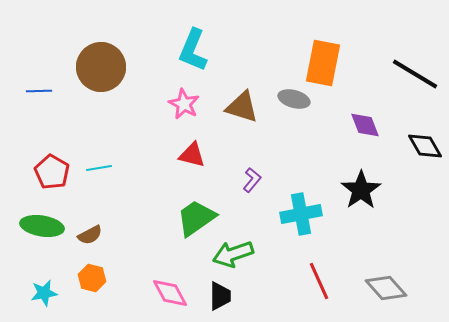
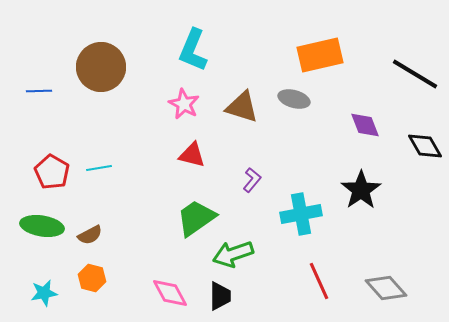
orange rectangle: moved 3 px left, 8 px up; rotated 66 degrees clockwise
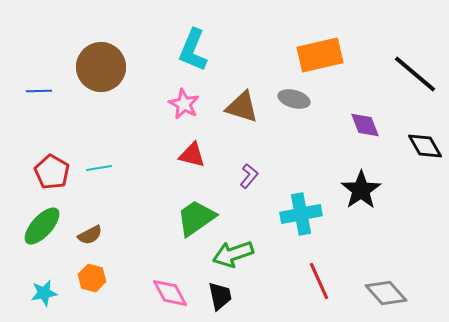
black line: rotated 9 degrees clockwise
purple L-shape: moved 3 px left, 4 px up
green ellipse: rotated 57 degrees counterclockwise
gray diamond: moved 5 px down
black trapezoid: rotated 12 degrees counterclockwise
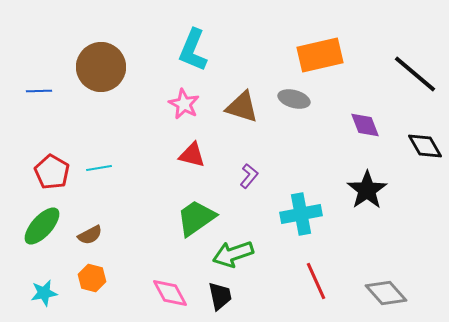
black star: moved 6 px right
red line: moved 3 px left
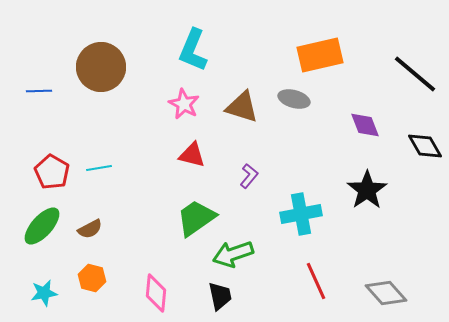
brown semicircle: moved 6 px up
pink diamond: moved 14 px left; rotated 33 degrees clockwise
